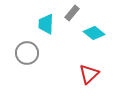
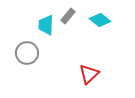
gray rectangle: moved 4 px left, 3 px down
cyan trapezoid: moved 1 px down
cyan diamond: moved 6 px right, 13 px up
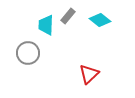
gray circle: moved 1 px right
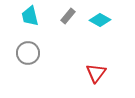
cyan diamond: rotated 10 degrees counterclockwise
cyan trapezoid: moved 16 px left, 9 px up; rotated 15 degrees counterclockwise
red triangle: moved 7 px right, 1 px up; rotated 10 degrees counterclockwise
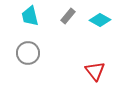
red triangle: moved 1 px left, 2 px up; rotated 15 degrees counterclockwise
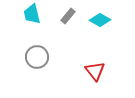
cyan trapezoid: moved 2 px right, 2 px up
gray circle: moved 9 px right, 4 px down
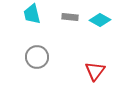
gray rectangle: moved 2 px right, 1 px down; rotated 56 degrees clockwise
red triangle: rotated 15 degrees clockwise
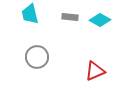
cyan trapezoid: moved 2 px left
red triangle: rotated 30 degrees clockwise
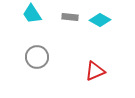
cyan trapezoid: moved 2 px right; rotated 20 degrees counterclockwise
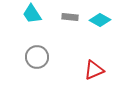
red triangle: moved 1 px left, 1 px up
